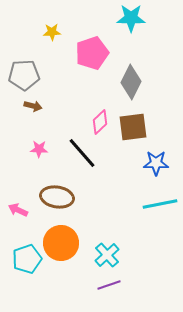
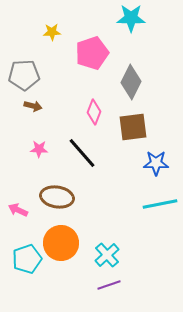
pink diamond: moved 6 px left, 10 px up; rotated 25 degrees counterclockwise
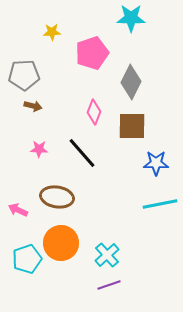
brown square: moved 1 px left, 1 px up; rotated 8 degrees clockwise
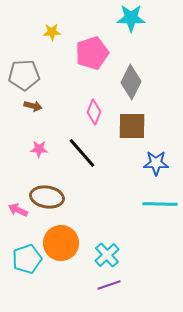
brown ellipse: moved 10 px left
cyan line: rotated 12 degrees clockwise
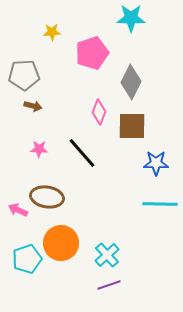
pink diamond: moved 5 px right
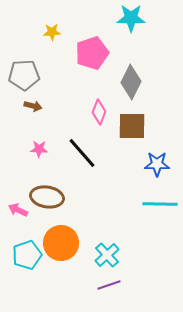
blue star: moved 1 px right, 1 px down
cyan pentagon: moved 4 px up
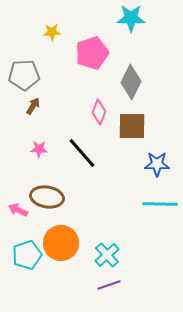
brown arrow: rotated 72 degrees counterclockwise
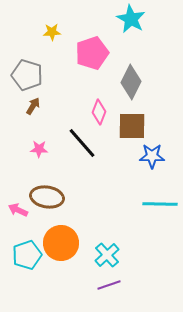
cyan star: moved 1 px down; rotated 28 degrees clockwise
gray pentagon: moved 3 px right; rotated 20 degrees clockwise
black line: moved 10 px up
blue star: moved 5 px left, 8 px up
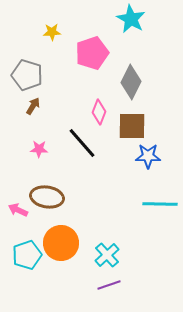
blue star: moved 4 px left
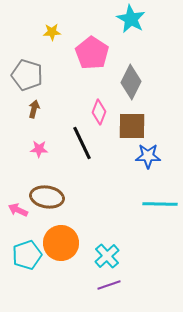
pink pentagon: rotated 20 degrees counterclockwise
brown arrow: moved 1 px right, 3 px down; rotated 18 degrees counterclockwise
black line: rotated 16 degrees clockwise
cyan cross: moved 1 px down
